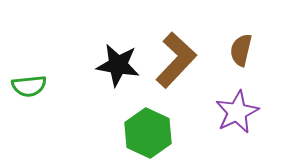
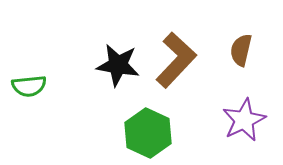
purple star: moved 7 px right, 8 px down
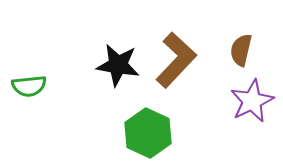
purple star: moved 8 px right, 19 px up
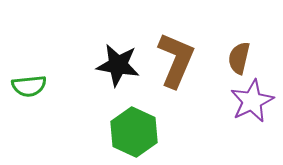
brown semicircle: moved 2 px left, 8 px down
brown L-shape: rotated 20 degrees counterclockwise
green hexagon: moved 14 px left, 1 px up
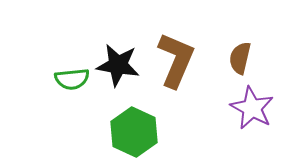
brown semicircle: moved 1 px right
green semicircle: moved 43 px right, 7 px up
purple star: moved 7 px down; rotated 18 degrees counterclockwise
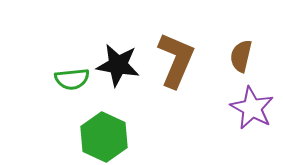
brown semicircle: moved 1 px right, 2 px up
green hexagon: moved 30 px left, 5 px down
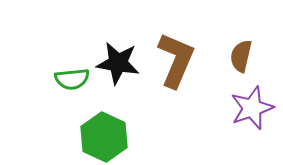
black star: moved 2 px up
purple star: rotated 24 degrees clockwise
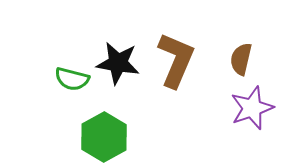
brown semicircle: moved 3 px down
green semicircle: rotated 20 degrees clockwise
green hexagon: rotated 6 degrees clockwise
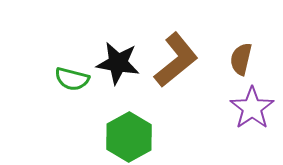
brown L-shape: rotated 28 degrees clockwise
purple star: rotated 15 degrees counterclockwise
green hexagon: moved 25 px right
